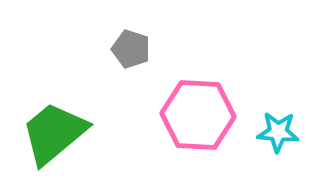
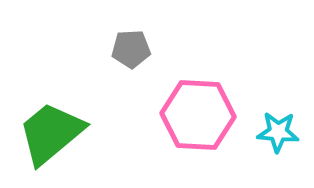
gray pentagon: rotated 21 degrees counterclockwise
green trapezoid: moved 3 px left
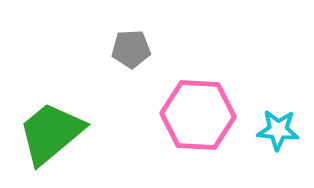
cyan star: moved 2 px up
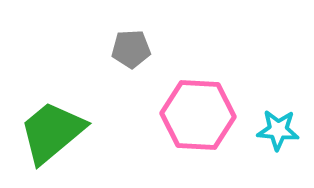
green trapezoid: moved 1 px right, 1 px up
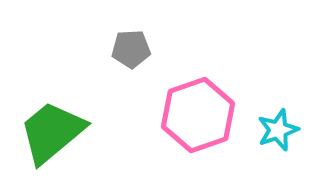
pink hexagon: rotated 22 degrees counterclockwise
cyan star: rotated 24 degrees counterclockwise
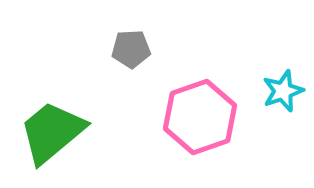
pink hexagon: moved 2 px right, 2 px down
cyan star: moved 5 px right, 39 px up
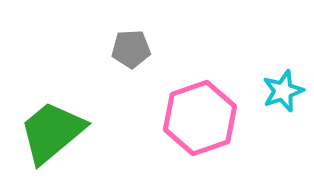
pink hexagon: moved 1 px down
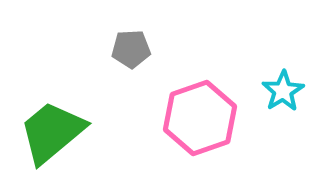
cyan star: rotated 12 degrees counterclockwise
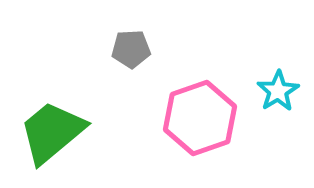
cyan star: moved 5 px left
